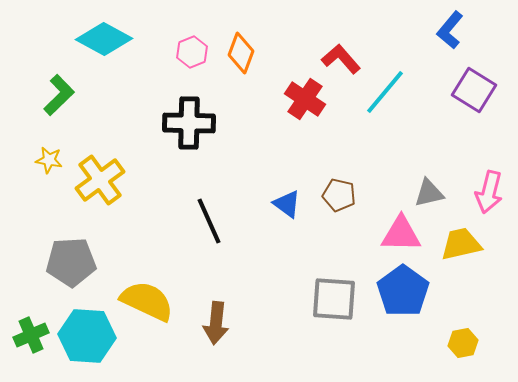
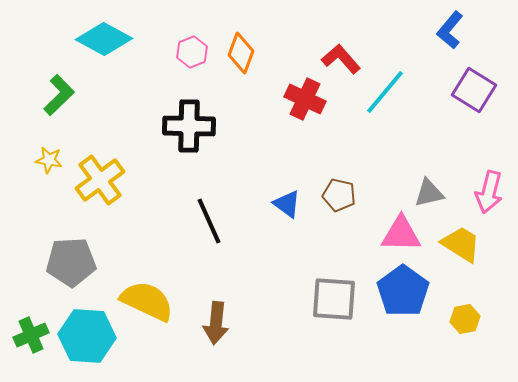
red cross: rotated 9 degrees counterclockwise
black cross: moved 3 px down
yellow trapezoid: rotated 45 degrees clockwise
yellow hexagon: moved 2 px right, 24 px up
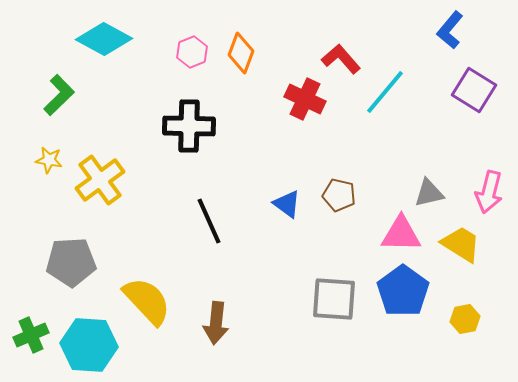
yellow semicircle: rotated 22 degrees clockwise
cyan hexagon: moved 2 px right, 9 px down
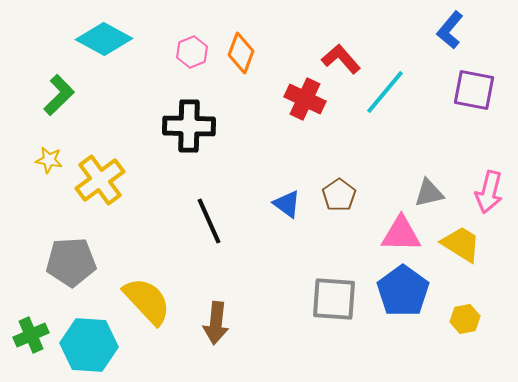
purple square: rotated 21 degrees counterclockwise
brown pentagon: rotated 24 degrees clockwise
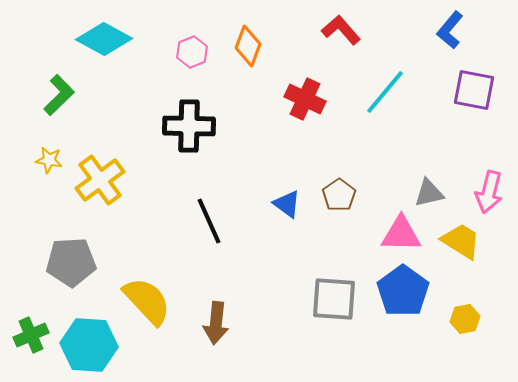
orange diamond: moved 7 px right, 7 px up
red L-shape: moved 29 px up
yellow trapezoid: moved 3 px up
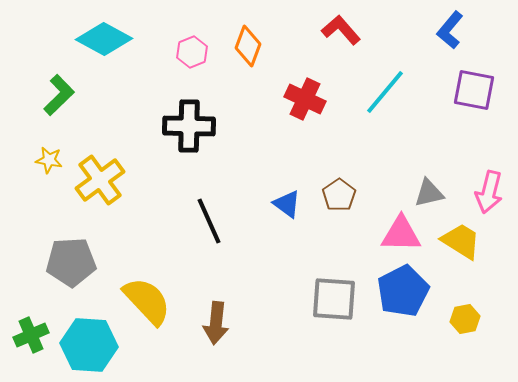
blue pentagon: rotated 9 degrees clockwise
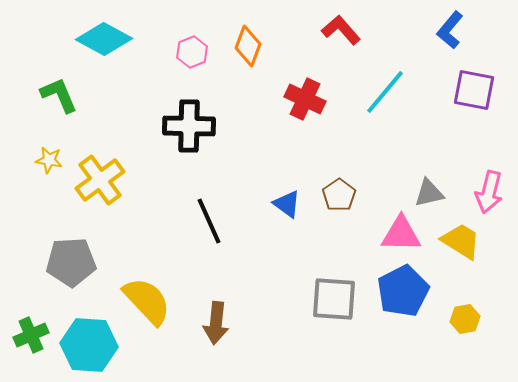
green L-shape: rotated 69 degrees counterclockwise
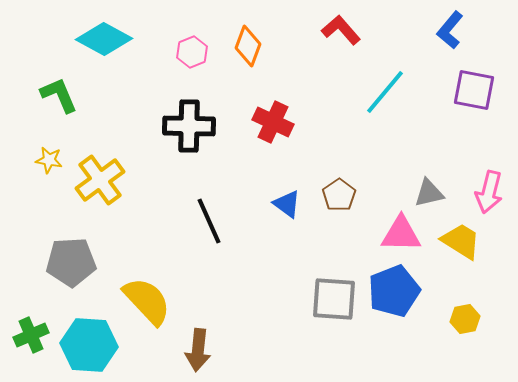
red cross: moved 32 px left, 23 px down
blue pentagon: moved 9 px left; rotated 6 degrees clockwise
brown arrow: moved 18 px left, 27 px down
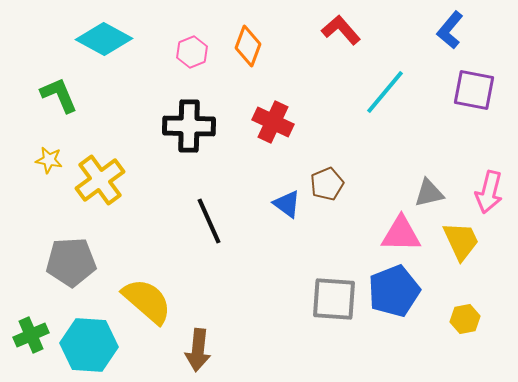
brown pentagon: moved 12 px left, 11 px up; rotated 12 degrees clockwise
yellow trapezoid: rotated 33 degrees clockwise
yellow semicircle: rotated 6 degrees counterclockwise
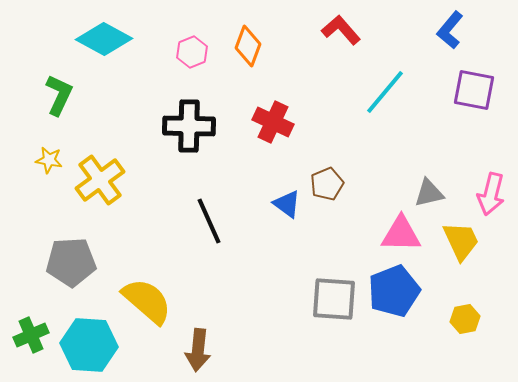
green L-shape: rotated 48 degrees clockwise
pink arrow: moved 2 px right, 2 px down
